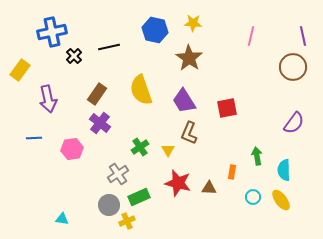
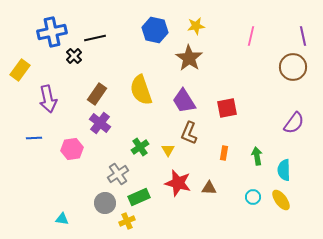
yellow star: moved 3 px right, 3 px down; rotated 12 degrees counterclockwise
black line: moved 14 px left, 9 px up
orange rectangle: moved 8 px left, 19 px up
gray circle: moved 4 px left, 2 px up
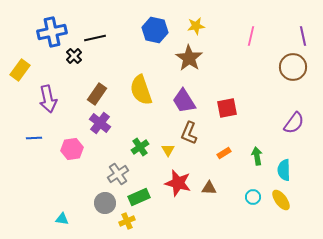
orange rectangle: rotated 48 degrees clockwise
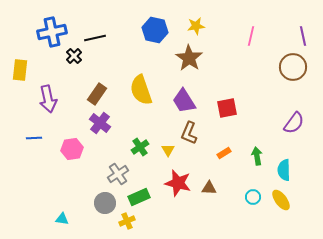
yellow rectangle: rotated 30 degrees counterclockwise
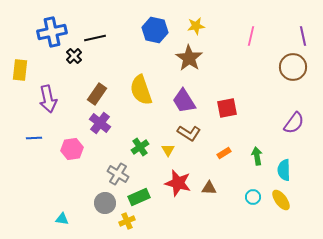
brown L-shape: rotated 80 degrees counterclockwise
gray cross: rotated 25 degrees counterclockwise
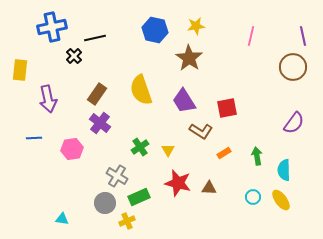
blue cross: moved 5 px up
brown L-shape: moved 12 px right, 2 px up
gray cross: moved 1 px left, 2 px down
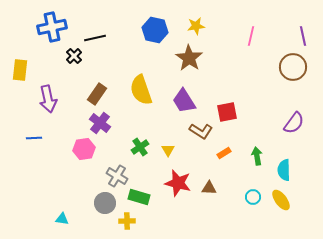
red square: moved 4 px down
pink hexagon: moved 12 px right
green rectangle: rotated 40 degrees clockwise
yellow cross: rotated 21 degrees clockwise
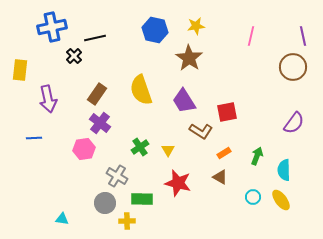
green arrow: rotated 30 degrees clockwise
brown triangle: moved 11 px right, 11 px up; rotated 28 degrees clockwise
green rectangle: moved 3 px right, 2 px down; rotated 15 degrees counterclockwise
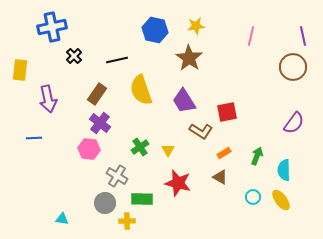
black line: moved 22 px right, 22 px down
pink hexagon: moved 5 px right; rotated 15 degrees clockwise
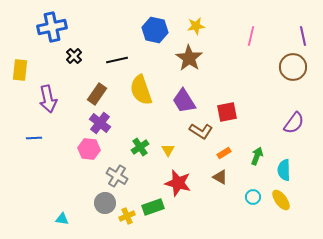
green rectangle: moved 11 px right, 8 px down; rotated 20 degrees counterclockwise
yellow cross: moved 5 px up; rotated 21 degrees counterclockwise
